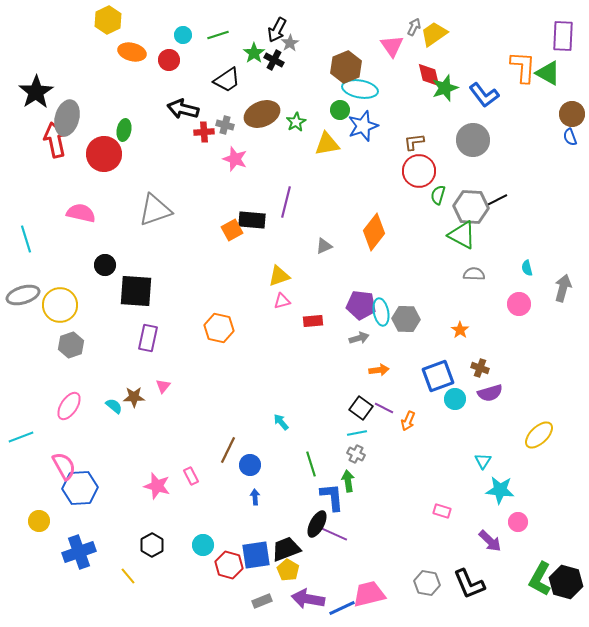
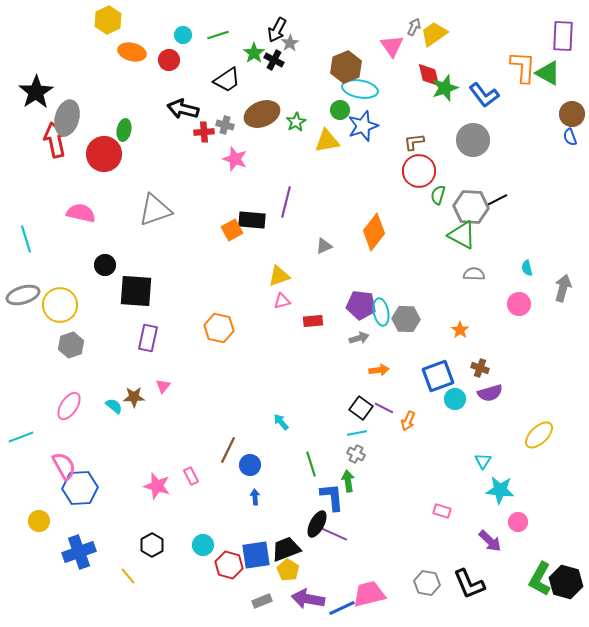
yellow triangle at (327, 144): moved 3 px up
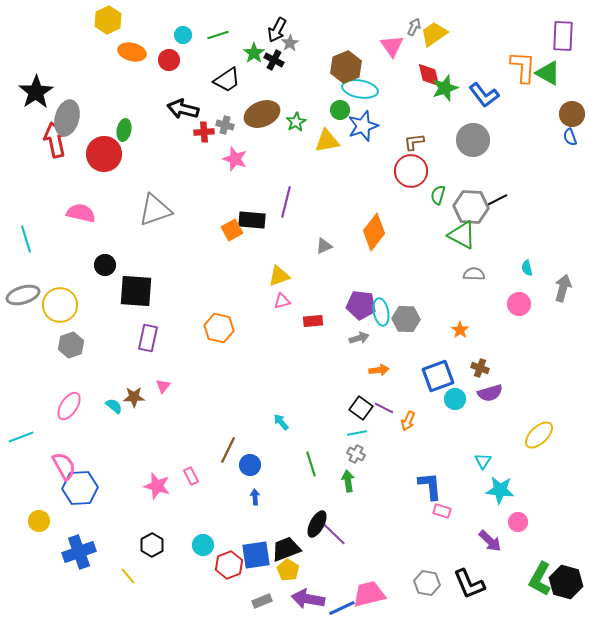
red circle at (419, 171): moved 8 px left
blue L-shape at (332, 497): moved 98 px right, 11 px up
purple line at (334, 534): rotated 20 degrees clockwise
red hexagon at (229, 565): rotated 24 degrees clockwise
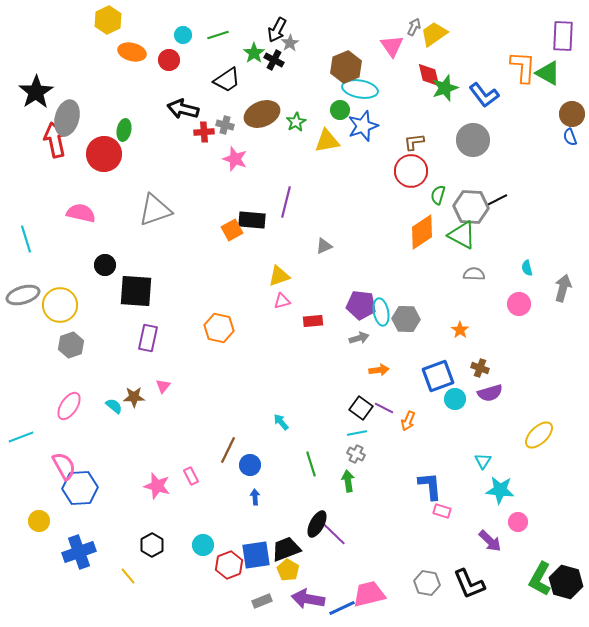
orange diamond at (374, 232): moved 48 px right; rotated 18 degrees clockwise
